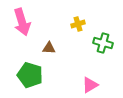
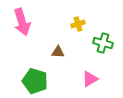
brown triangle: moved 9 px right, 4 px down
green pentagon: moved 5 px right, 6 px down
pink triangle: moved 6 px up
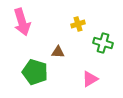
green pentagon: moved 9 px up
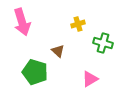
brown triangle: moved 1 px up; rotated 40 degrees clockwise
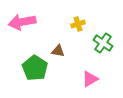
pink arrow: rotated 96 degrees clockwise
green cross: rotated 18 degrees clockwise
brown triangle: rotated 32 degrees counterclockwise
green pentagon: moved 4 px up; rotated 15 degrees clockwise
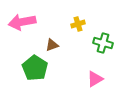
green cross: rotated 18 degrees counterclockwise
brown triangle: moved 6 px left, 6 px up; rotated 32 degrees counterclockwise
pink triangle: moved 5 px right
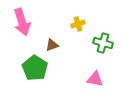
pink arrow: rotated 96 degrees counterclockwise
pink triangle: rotated 42 degrees clockwise
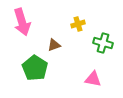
brown triangle: moved 2 px right
pink triangle: moved 2 px left
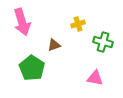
green cross: moved 1 px up
green pentagon: moved 3 px left
pink triangle: moved 2 px right, 1 px up
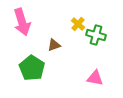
yellow cross: rotated 32 degrees counterclockwise
green cross: moved 7 px left, 7 px up
